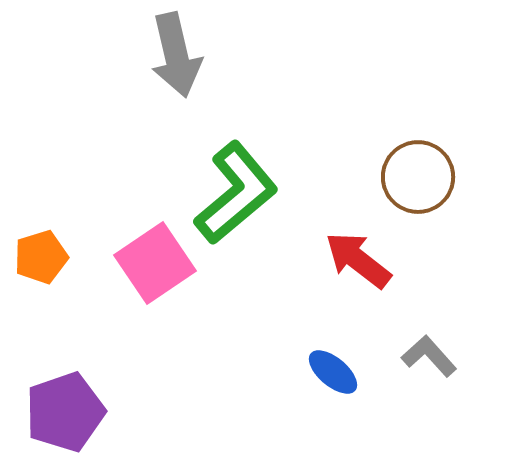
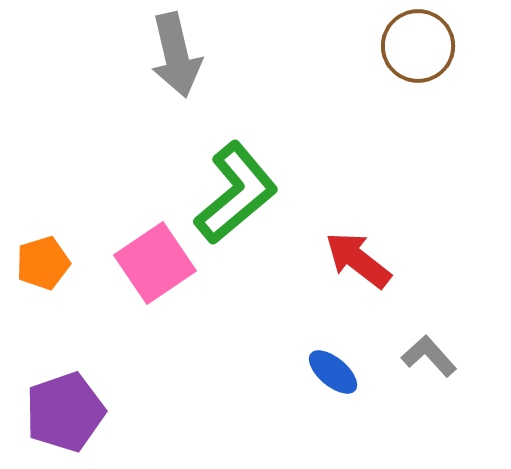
brown circle: moved 131 px up
orange pentagon: moved 2 px right, 6 px down
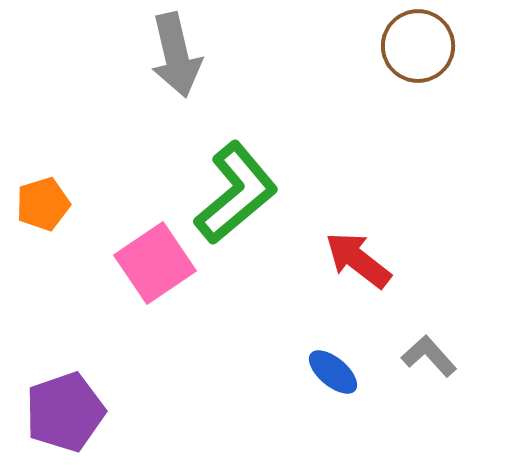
orange pentagon: moved 59 px up
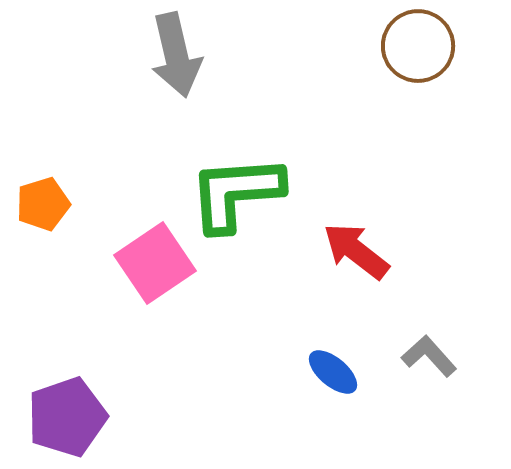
green L-shape: rotated 144 degrees counterclockwise
red arrow: moved 2 px left, 9 px up
purple pentagon: moved 2 px right, 5 px down
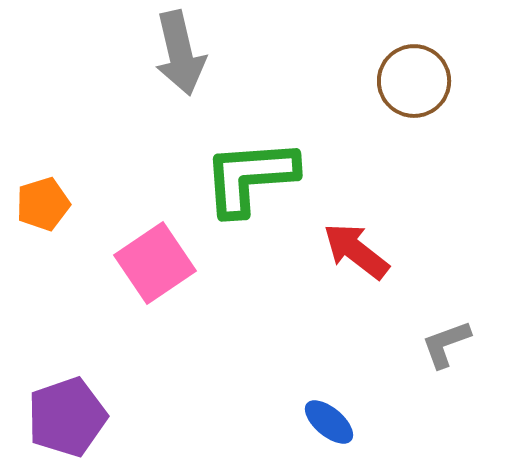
brown circle: moved 4 px left, 35 px down
gray arrow: moved 4 px right, 2 px up
green L-shape: moved 14 px right, 16 px up
gray L-shape: moved 17 px right, 12 px up; rotated 68 degrees counterclockwise
blue ellipse: moved 4 px left, 50 px down
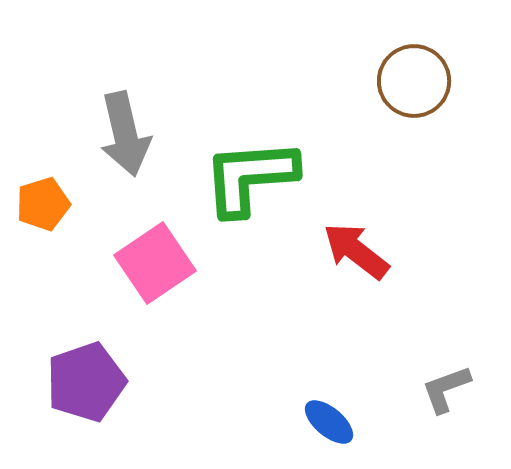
gray arrow: moved 55 px left, 81 px down
gray L-shape: moved 45 px down
purple pentagon: moved 19 px right, 35 px up
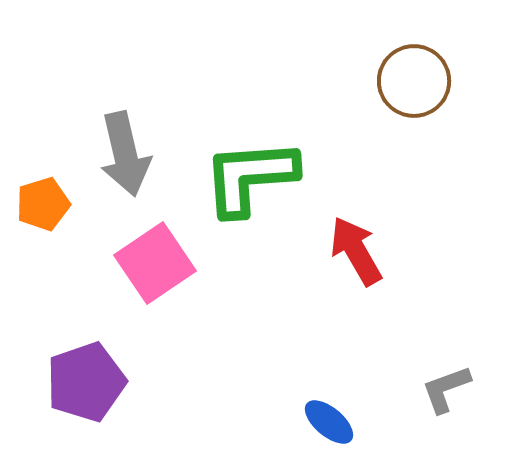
gray arrow: moved 20 px down
red arrow: rotated 22 degrees clockwise
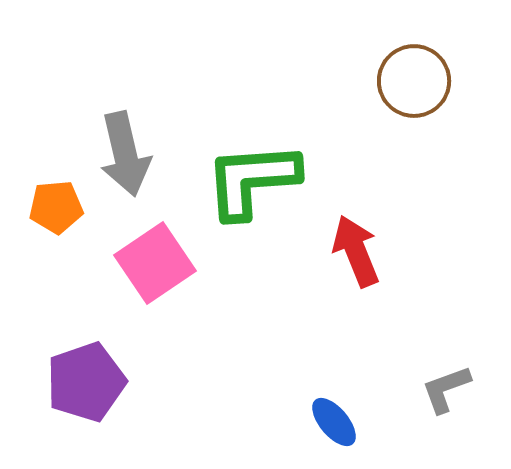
green L-shape: moved 2 px right, 3 px down
orange pentagon: moved 13 px right, 3 px down; rotated 12 degrees clockwise
red arrow: rotated 8 degrees clockwise
blue ellipse: moved 5 px right; rotated 10 degrees clockwise
